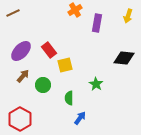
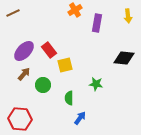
yellow arrow: rotated 24 degrees counterclockwise
purple ellipse: moved 3 px right
brown arrow: moved 1 px right, 2 px up
green star: rotated 24 degrees counterclockwise
red hexagon: rotated 25 degrees counterclockwise
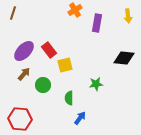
brown line: rotated 48 degrees counterclockwise
green star: rotated 16 degrees counterclockwise
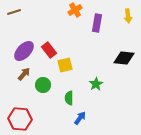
brown line: moved 1 px right, 1 px up; rotated 56 degrees clockwise
green star: rotated 24 degrees counterclockwise
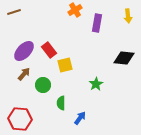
green semicircle: moved 8 px left, 5 px down
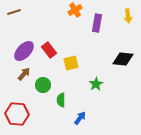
black diamond: moved 1 px left, 1 px down
yellow square: moved 6 px right, 2 px up
green semicircle: moved 3 px up
red hexagon: moved 3 px left, 5 px up
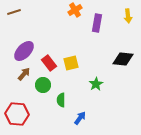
red rectangle: moved 13 px down
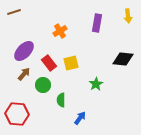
orange cross: moved 15 px left, 21 px down
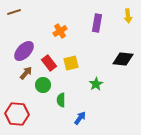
brown arrow: moved 2 px right, 1 px up
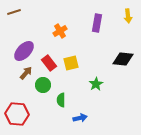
blue arrow: rotated 40 degrees clockwise
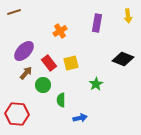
black diamond: rotated 15 degrees clockwise
